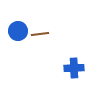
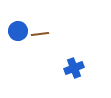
blue cross: rotated 18 degrees counterclockwise
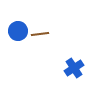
blue cross: rotated 12 degrees counterclockwise
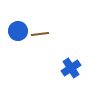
blue cross: moved 3 px left
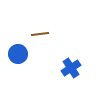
blue circle: moved 23 px down
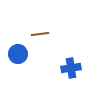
blue cross: rotated 24 degrees clockwise
